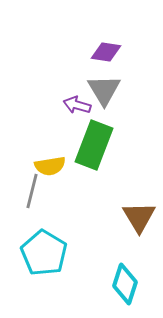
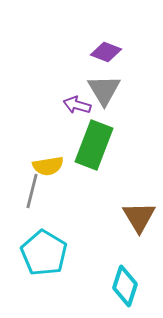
purple diamond: rotated 12 degrees clockwise
yellow semicircle: moved 2 px left
cyan diamond: moved 2 px down
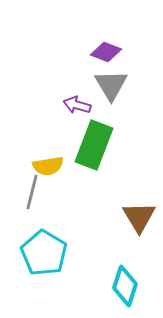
gray triangle: moved 7 px right, 5 px up
gray line: moved 1 px down
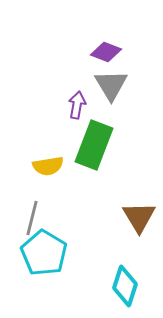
purple arrow: rotated 84 degrees clockwise
gray line: moved 26 px down
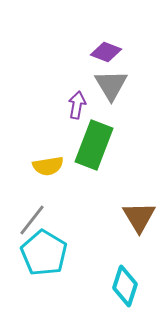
gray line: moved 2 px down; rotated 24 degrees clockwise
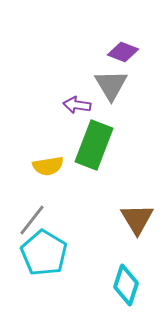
purple diamond: moved 17 px right
purple arrow: rotated 92 degrees counterclockwise
brown triangle: moved 2 px left, 2 px down
cyan diamond: moved 1 px right, 1 px up
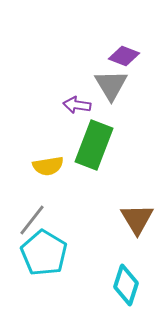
purple diamond: moved 1 px right, 4 px down
